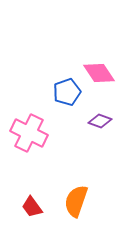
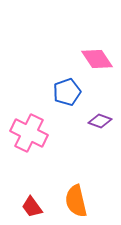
pink diamond: moved 2 px left, 14 px up
orange semicircle: rotated 32 degrees counterclockwise
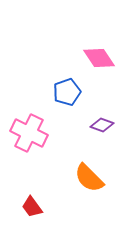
pink diamond: moved 2 px right, 1 px up
purple diamond: moved 2 px right, 4 px down
orange semicircle: moved 13 px right, 23 px up; rotated 32 degrees counterclockwise
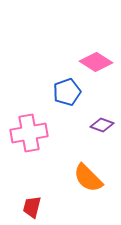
pink diamond: moved 3 px left, 4 px down; rotated 24 degrees counterclockwise
pink cross: rotated 36 degrees counterclockwise
orange semicircle: moved 1 px left
red trapezoid: rotated 50 degrees clockwise
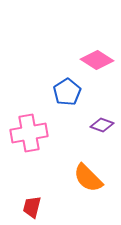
pink diamond: moved 1 px right, 2 px up
blue pentagon: rotated 12 degrees counterclockwise
